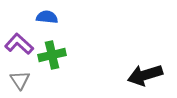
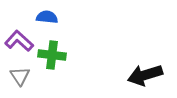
purple L-shape: moved 3 px up
green cross: rotated 20 degrees clockwise
gray triangle: moved 4 px up
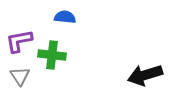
blue semicircle: moved 18 px right
purple L-shape: rotated 52 degrees counterclockwise
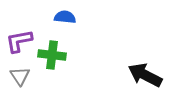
black arrow: rotated 44 degrees clockwise
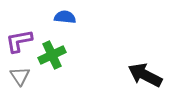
green cross: rotated 32 degrees counterclockwise
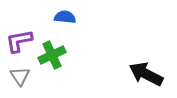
black arrow: moved 1 px right, 1 px up
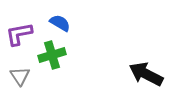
blue semicircle: moved 5 px left, 6 px down; rotated 25 degrees clockwise
purple L-shape: moved 7 px up
green cross: rotated 8 degrees clockwise
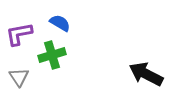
gray triangle: moved 1 px left, 1 px down
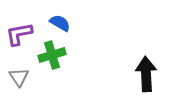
black arrow: rotated 60 degrees clockwise
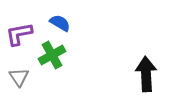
green cross: rotated 12 degrees counterclockwise
